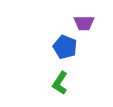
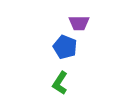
purple trapezoid: moved 5 px left
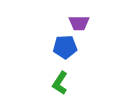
blue pentagon: rotated 25 degrees counterclockwise
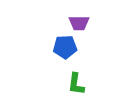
green L-shape: moved 16 px right, 1 px down; rotated 25 degrees counterclockwise
